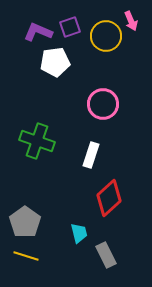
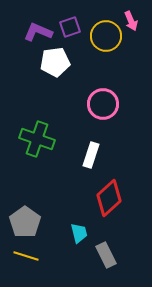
green cross: moved 2 px up
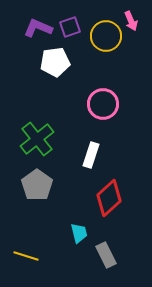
purple L-shape: moved 4 px up
green cross: rotated 32 degrees clockwise
gray pentagon: moved 12 px right, 37 px up
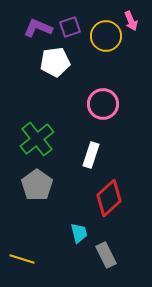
yellow line: moved 4 px left, 3 px down
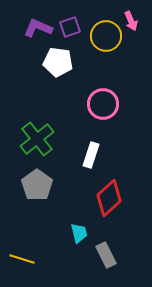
white pentagon: moved 3 px right; rotated 16 degrees clockwise
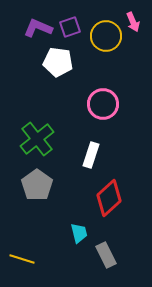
pink arrow: moved 2 px right, 1 px down
